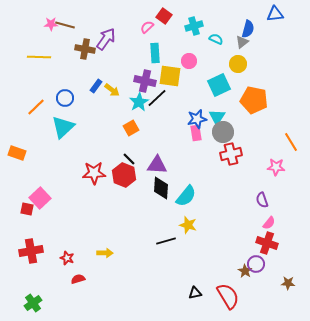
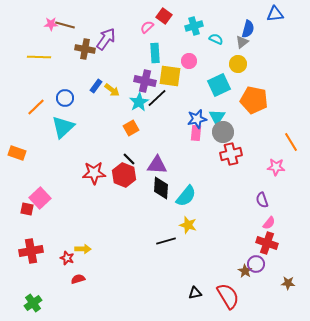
pink rectangle at (196, 133): rotated 14 degrees clockwise
yellow arrow at (105, 253): moved 22 px left, 4 px up
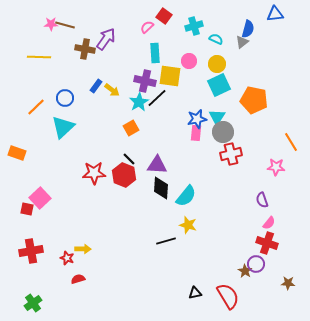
yellow circle at (238, 64): moved 21 px left
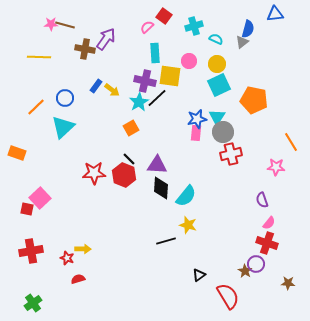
black triangle at (195, 293): moved 4 px right, 18 px up; rotated 24 degrees counterclockwise
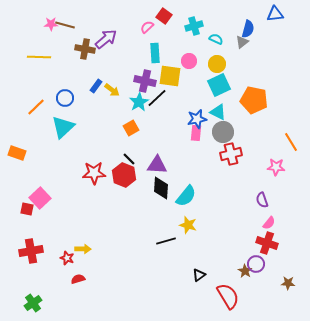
purple arrow at (106, 39): rotated 15 degrees clockwise
cyan triangle at (217, 117): moved 1 px right, 5 px up; rotated 36 degrees counterclockwise
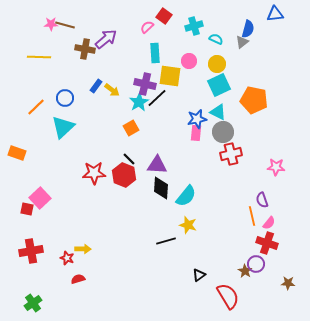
purple cross at (145, 81): moved 3 px down
orange line at (291, 142): moved 39 px left, 74 px down; rotated 18 degrees clockwise
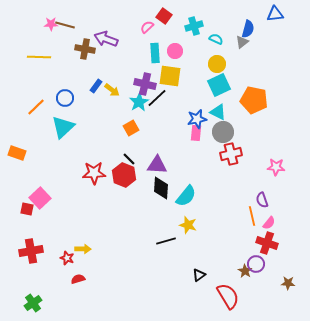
purple arrow at (106, 39): rotated 120 degrees counterclockwise
pink circle at (189, 61): moved 14 px left, 10 px up
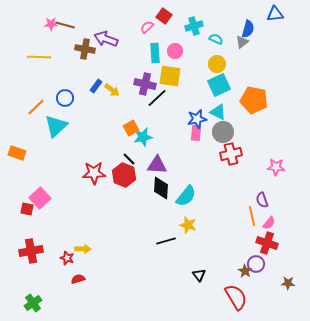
cyan star at (139, 102): moved 4 px right, 35 px down; rotated 18 degrees clockwise
cyan triangle at (63, 127): moved 7 px left, 1 px up
black triangle at (199, 275): rotated 32 degrees counterclockwise
red semicircle at (228, 296): moved 8 px right, 1 px down
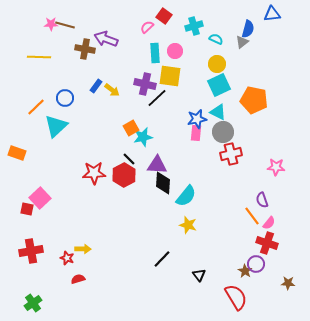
blue triangle at (275, 14): moved 3 px left
red hexagon at (124, 175): rotated 10 degrees clockwise
black diamond at (161, 188): moved 2 px right, 5 px up
orange line at (252, 216): rotated 24 degrees counterclockwise
black line at (166, 241): moved 4 px left, 18 px down; rotated 30 degrees counterclockwise
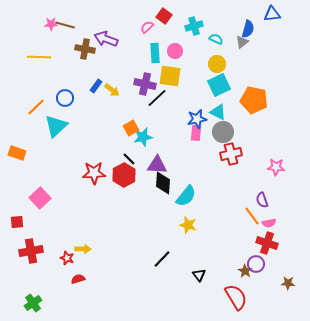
red square at (27, 209): moved 10 px left, 13 px down; rotated 16 degrees counterclockwise
pink semicircle at (269, 223): rotated 40 degrees clockwise
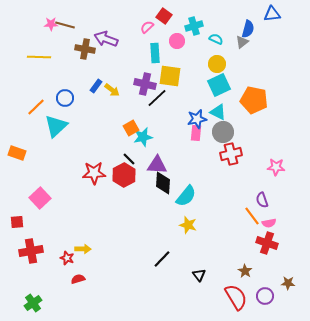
pink circle at (175, 51): moved 2 px right, 10 px up
purple circle at (256, 264): moved 9 px right, 32 px down
